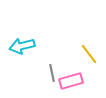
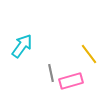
cyan arrow: rotated 140 degrees clockwise
gray line: moved 1 px left
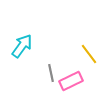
pink rectangle: rotated 10 degrees counterclockwise
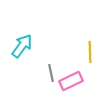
yellow line: moved 1 px right, 2 px up; rotated 35 degrees clockwise
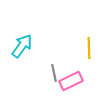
yellow line: moved 1 px left, 4 px up
gray line: moved 3 px right
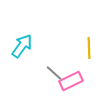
gray line: rotated 36 degrees counterclockwise
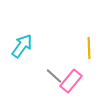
gray line: moved 3 px down
pink rectangle: rotated 25 degrees counterclockwise
